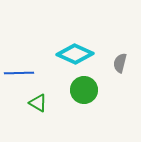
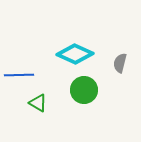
blue line: moved 2 px down
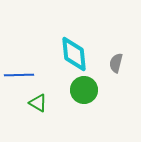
cyan diamond: moved 1 px left; rotated 60 degrees clockwise
gray semicircle: moved 4 px left
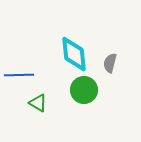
gray semicircle: moved 6 px left
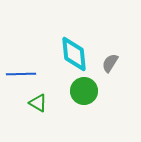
gray semicircle: rotated 18 degrees clockwise
blue line: moved 2 px right, 1 px up
green circle: moved 1 px down
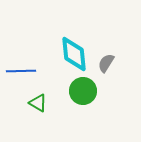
gray semicircle: moved 4 px left
blue line: moved 3 px up
green circle: moved 1 px left
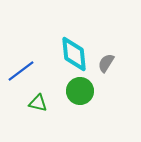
blue line: rotated 36 degrees counterclockwise
green circle: moved 3 px left
green triangle: rotated 18 degrees counterclockwise
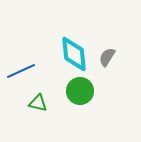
gray semicircle: moved 1 px right, 6 px up
blue line: rotated 12 degrees clockwise
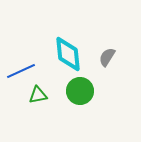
cyan diamond: moved 6 px left
green triangle: moved 8 px up; rotated 24 degrees counterclockwise
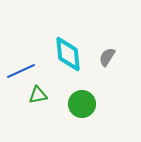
green circle: moved 2 px right, 13 px down
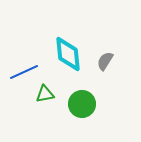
gray semicircle: moved 2 px left, 4 px down
blue line: moved 3 px right, 1 px down
green triangle: moved 7 px right, 1 px up
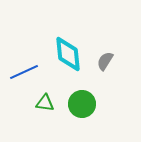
green triangle: moved 9 px down; rotated 18 degrees clockwise
